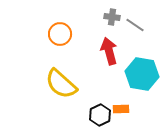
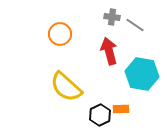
yellow semicircle: moved 5 px right, 3 px down
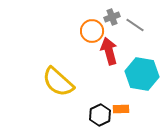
gray cross: rotated 28 degrees counterclockwise
orange circle: moved 32 px right, 3 px up
yellow semicircle: moved 8 px left, 5 px up
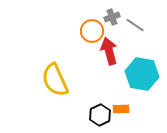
yellow semicircle: moved 3 px left, 2 px up; rotated 24 degrees clockwise
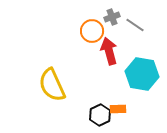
yellow semicircle: moved 3 px left, 5 px down
orange rectangle: moved 3 px left
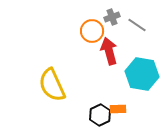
gray line: moved 2 px right
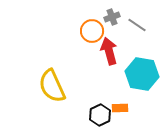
yellow semicircle: moved 1 px down
orange rectangle: moved 2 px right, 1 px up
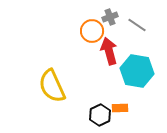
gray cross: moved 2 px left
cyan hexagon: moved 5 px left, 3 px up
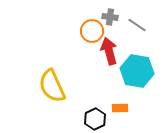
gray cross: rotated 28 degrees clockwise
black hexagon: moved 5 px left, 4 px down
